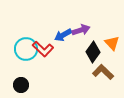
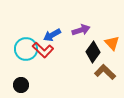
blue arrow: moved 11 px left
red L-shape: moved 1 px down
brown L-shape: moved 2 px right
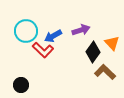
blue arrow: moved 1 px right, 1 px down
cyan circle: moved 18 px up
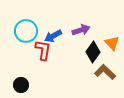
red L-shape: rotated 125 degrees counterclockwise
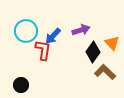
blue arrow: rotated 18 degrees counterclockwise
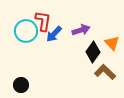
blue arrow: moved 1 px right, 2 px up
red L-shape: moved 29 px up
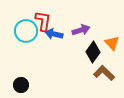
blue arrow: rotated 60 degrees clockwise
brown L-shape: moved 1 px left, 1 px down
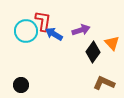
blue arrow: rotated 18 degrees clockwise
brown L-shape: moved 10 px down; rotated 20 degrees counterclockwise
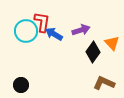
red L-shape: moved 1 px left, 1 px down
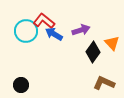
red L-shape: moved 2 px right, 1 px up; rotated 60 degrees counterclockwise
